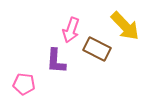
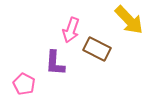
yellow arrow: moved 4 px right, 6 px up
purple L-shape: moved 1 px left, 2 px down
pink pentagon: rotated 20 degrees clockwise
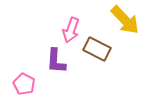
yellow arrow: moved 4 px left
purple L-shape: moved 1 px right, 2 px up
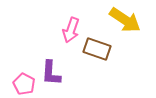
yellow arrow: rotated 12 degrees counterclockwise
brown rectangle: rotated 8 degrees counterclockwise
purple L-shape: moved 5 px left, 12 px down
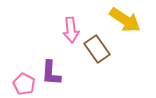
pink arrow: rotated 25 degrees counterclockwise
brown rectangle: rotated 36 degrees clockwise
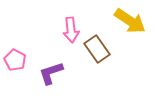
yellow arrow: moved 5 px right, 1 px down
purple L-shape: rotated 68 degrees clockwise
pink pentagon: moved 9 px left, 24 px up
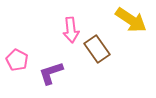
yellow arrow: moved 1 px right, 1 px up
pink pentagon: moved 2 px right
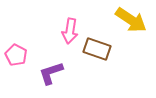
pink arrow: moved 1 px left, 1 px down; rotated 15 degrees clockwise
brown rectangle: rotated 36 degrees counterclockwise
pink pentagon: moved 1 px left, 5 px up
